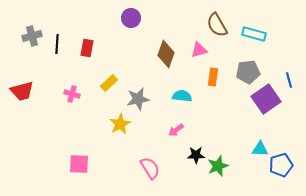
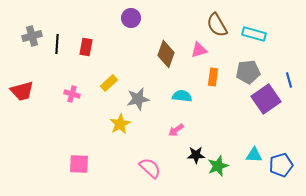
red rectangle: moved 1 px left, 1 px up
cyan triangle: moved 6 px left, 6 px down
pink semicircle: rotated 15 degrees counterclockwise
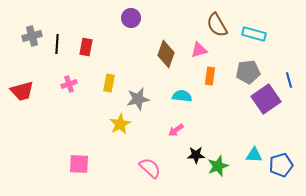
orange rectangle: moved 3 px left, 1 px up
yellow rectangle: rotated 36 degrees counterclockwise
pink cross: moved 3 px left, 10 px up; rotated 35 degrees counterclockwise
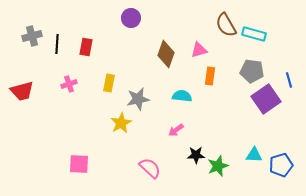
brown semicircle: moved 9 px right
gray pentagon: moved 4 px right, 1 px up; rotated 15 degrees clockwise
yellow star: moved 1 px right, 1 px up
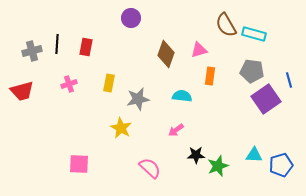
gray cross: moved 15 px down
yellow star: moved 5 px down; rotated 15 degrees counterclockwise
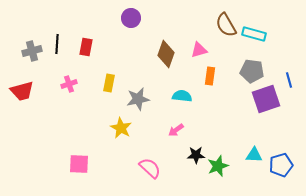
purple square: rotated 16 degrees clockwise
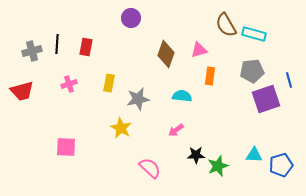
gray pentagon: rotated 15 degrees counterclockwise
pink square: moved 13 px left, 17 px up
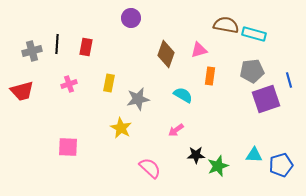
brown semicircle: rotated 130 degrees clockwise
cyan semicircle: moved 1 px right, 1 px up; rotated 24 degrees clockwise
pink square: moved 2 px right
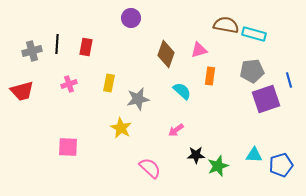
cyan semicircle: moved 1 px left, 4 px up; rotated 12 degrees clockwise
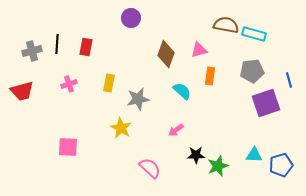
purple square: moved 4 px down
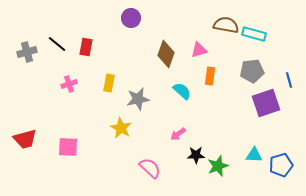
black line: rotated 54 degrees counterclockwise
gray cross: moved 5 px left, 1 px down
red trapezoid: moved 3 px right, 48 px down
pink arrow: moved 2 px right, 4 px down
